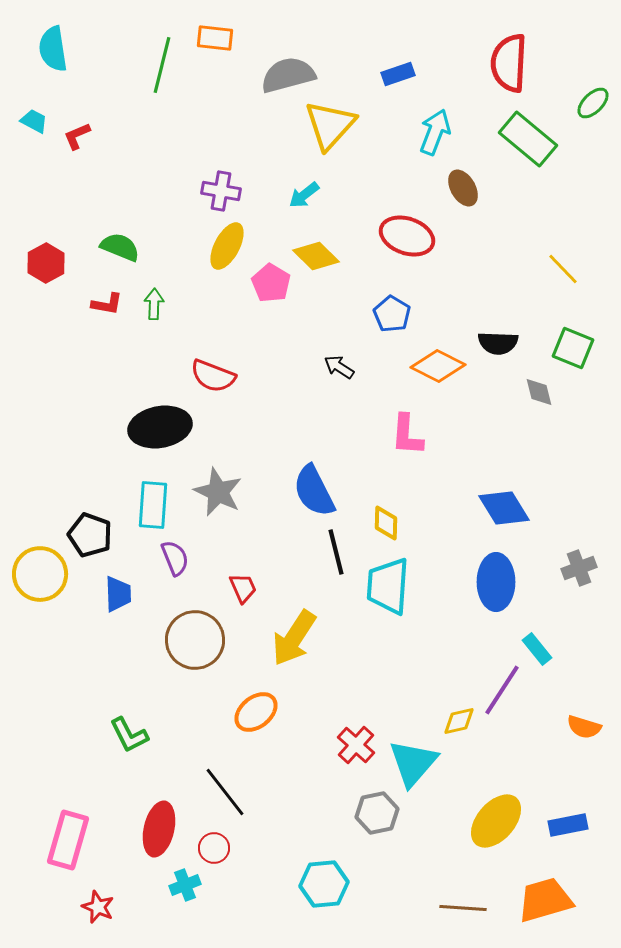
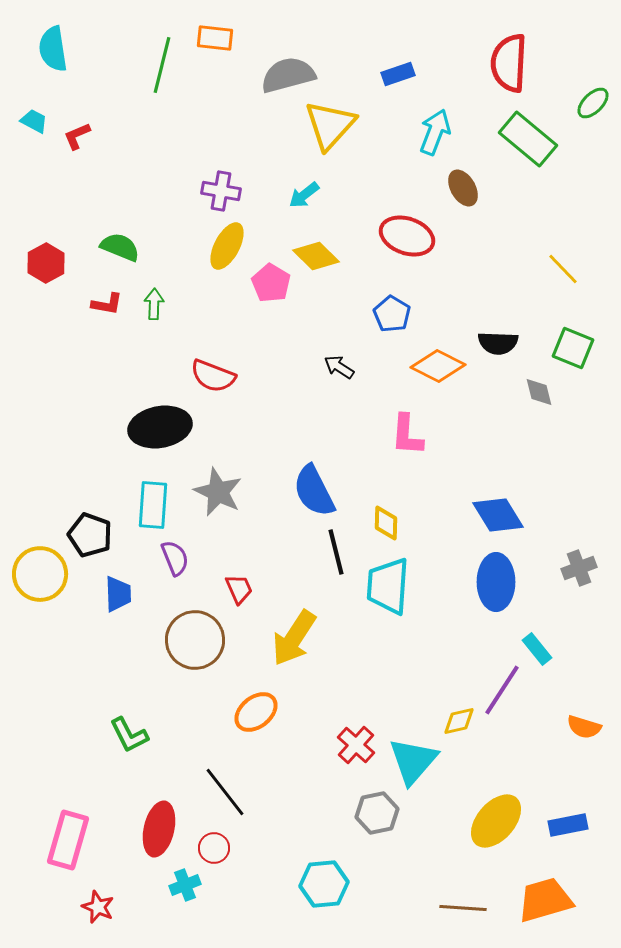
blue diamond at (504, 508): moved 6 px left, 7 px down
red trapezoid at (243, 588): moved 4 px left, 1 px down
cyan triangle at (413, 763): moved 2 px up
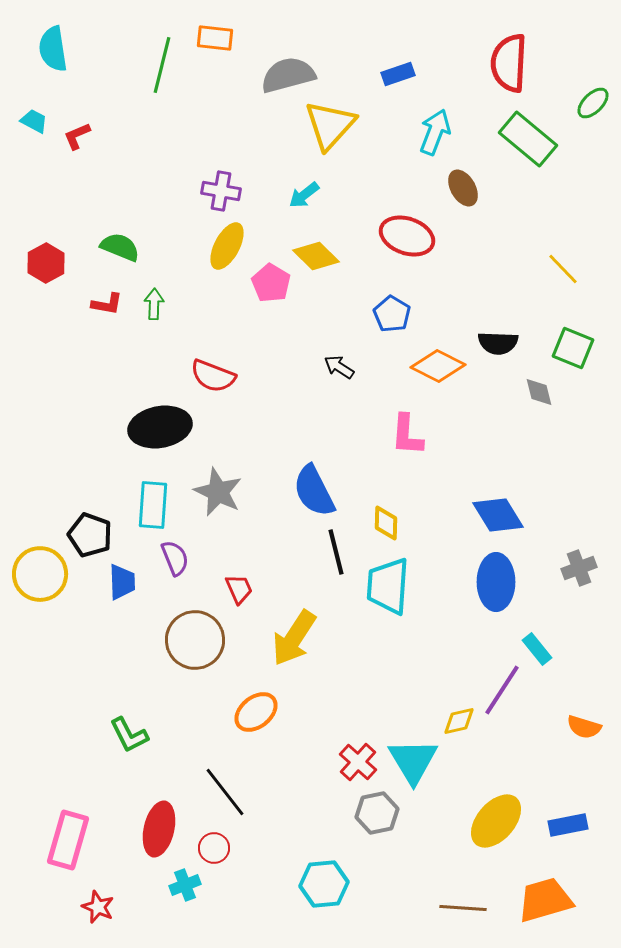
blue trapezoid at (118, 594): moved 4 px right, 12 px up
red cross at (356, 745): moved 2 px right, 17 px down
cyan triangle at (413, 761): rotated 12 degrees counterclockwise
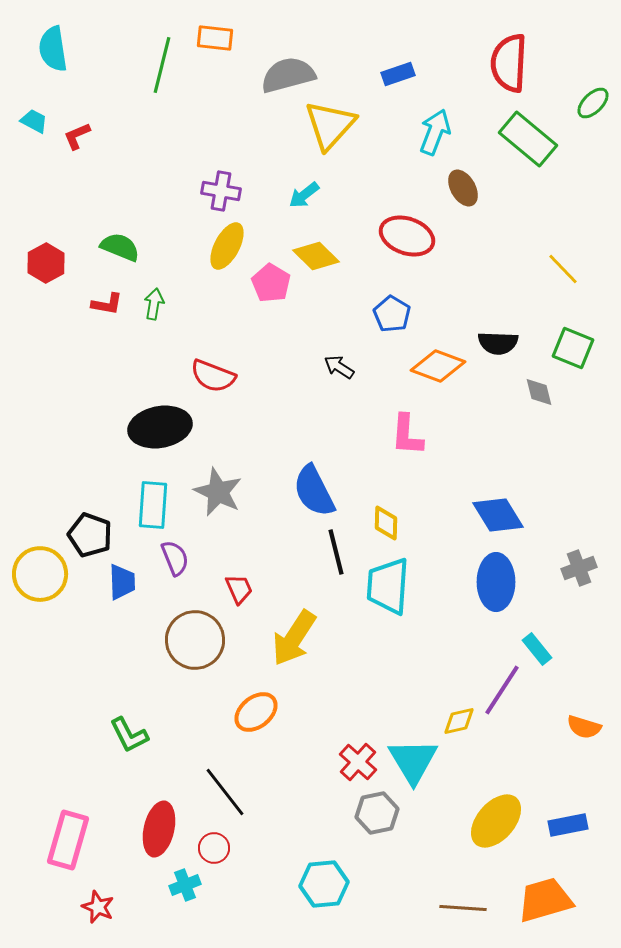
green arrow at (154, 304): rotated 8 degrees clockwise
orange diamond at (438, 366): rotated 6 degrees counterclockwise
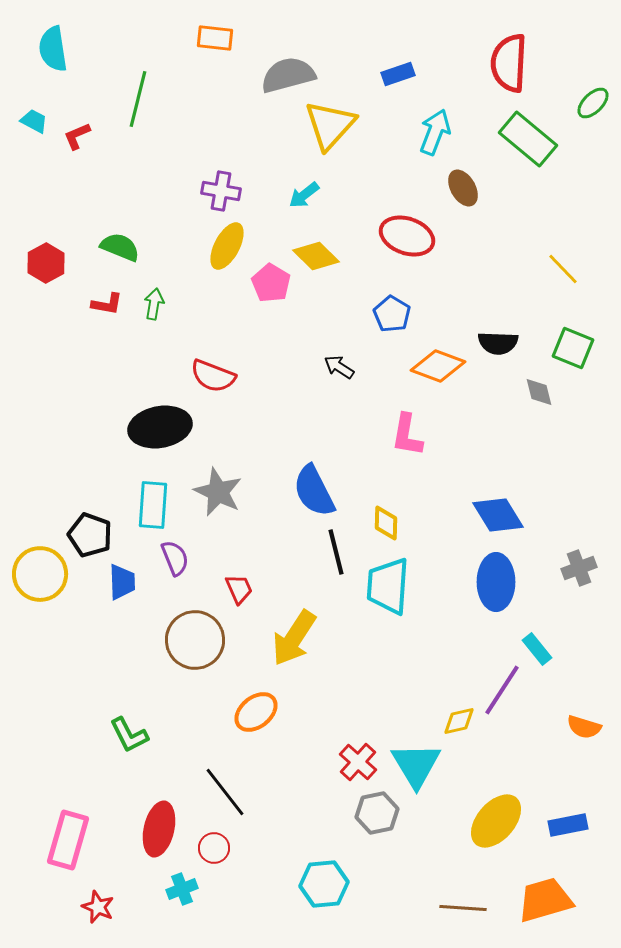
green line at (162, 65): moved 24 px left, 34 px down
pink L-shape at (407, 435): rotated 6 degrees clockwise
cyan triangle at (413, 761): moved 3 px right, 4 px down
cyan cross at (185, 885): moved 3 px left, 4 px down
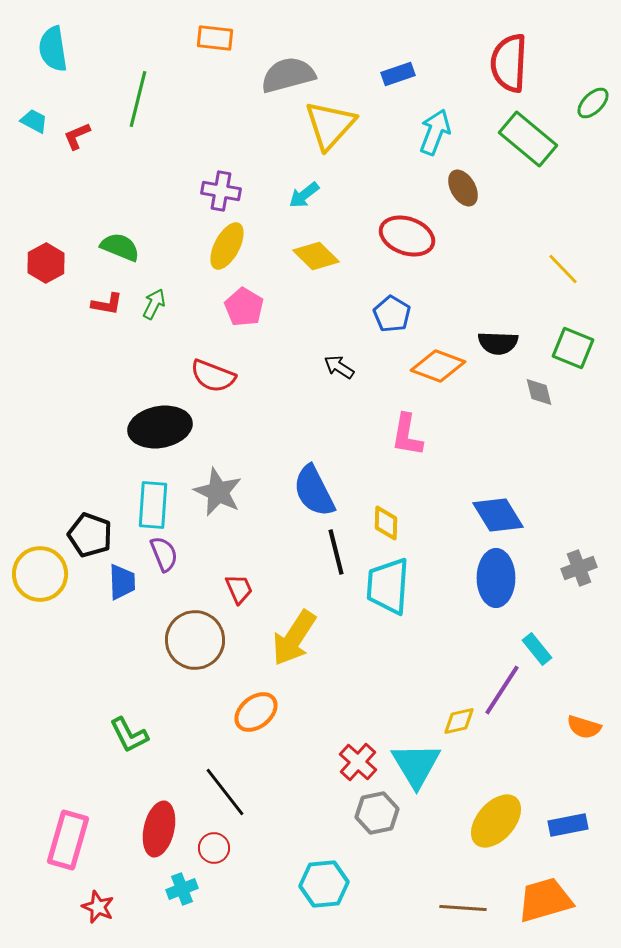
pink pentagon at (271, 283): moved 27 px left, 24 px down
green arrow at (154, 304): rotated 16 degrees clockwise
purple semicircle at (175, 558): moved 11 px left, 4 px up
blue ellipse at (496, 582): moved 4 px up
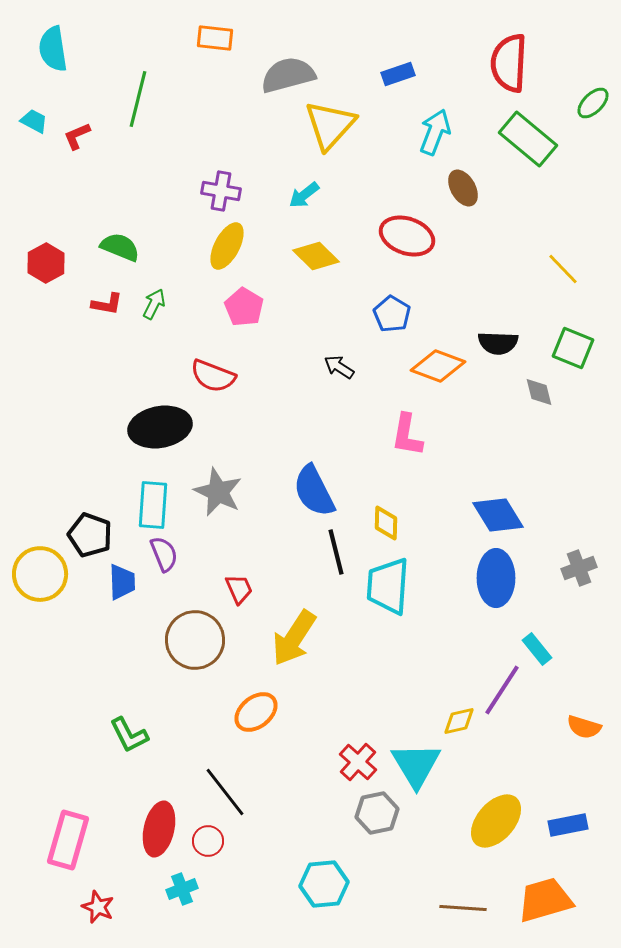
red circle at (214, 848): moved 6 px left, 7 px up
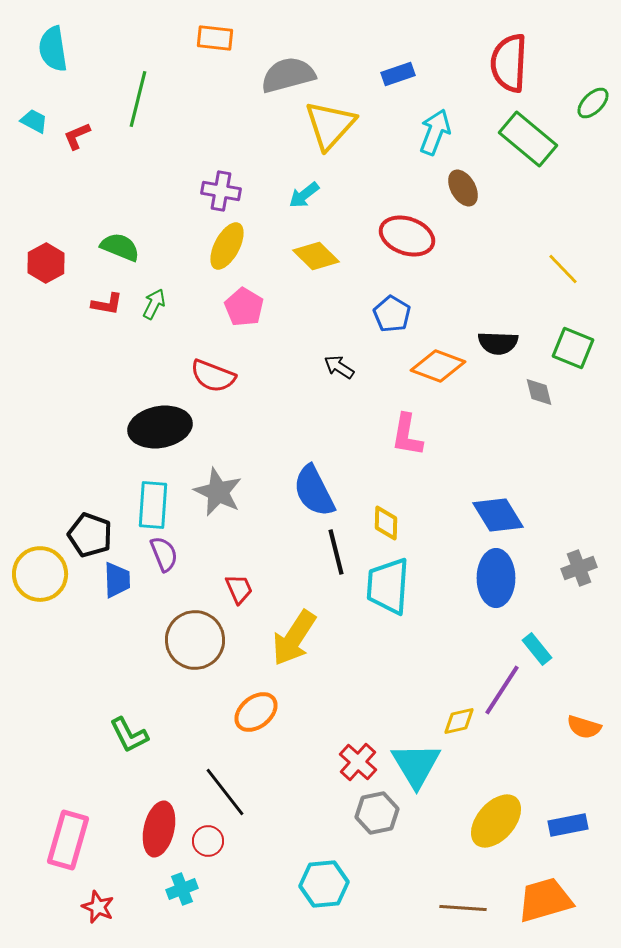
blue trapezoid at (122, 582): moved 5 px left, 2 px up
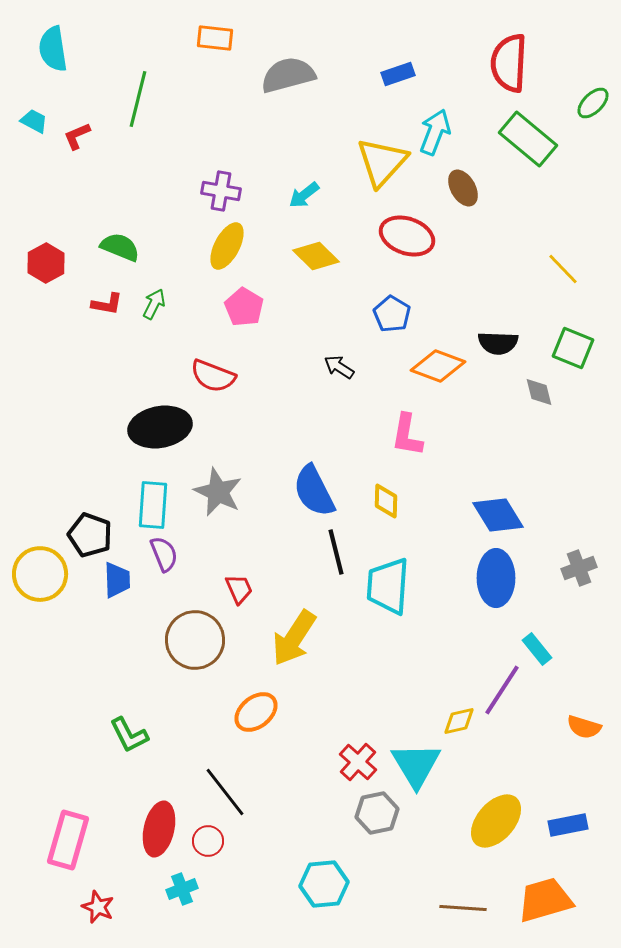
yellow triangle at (330, 125): moved 52 px right, 37 px down
yellow diamond at (386, 523): moved 22 px up
